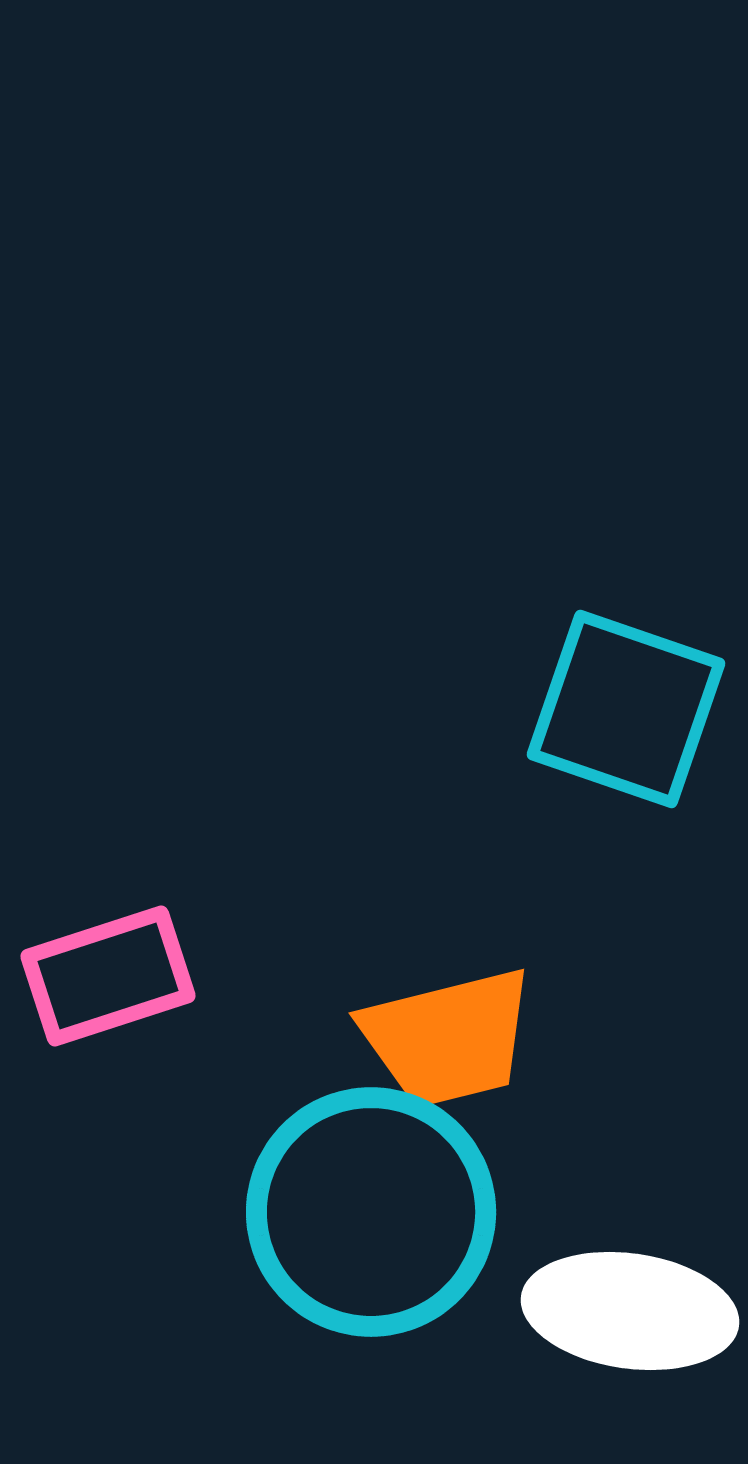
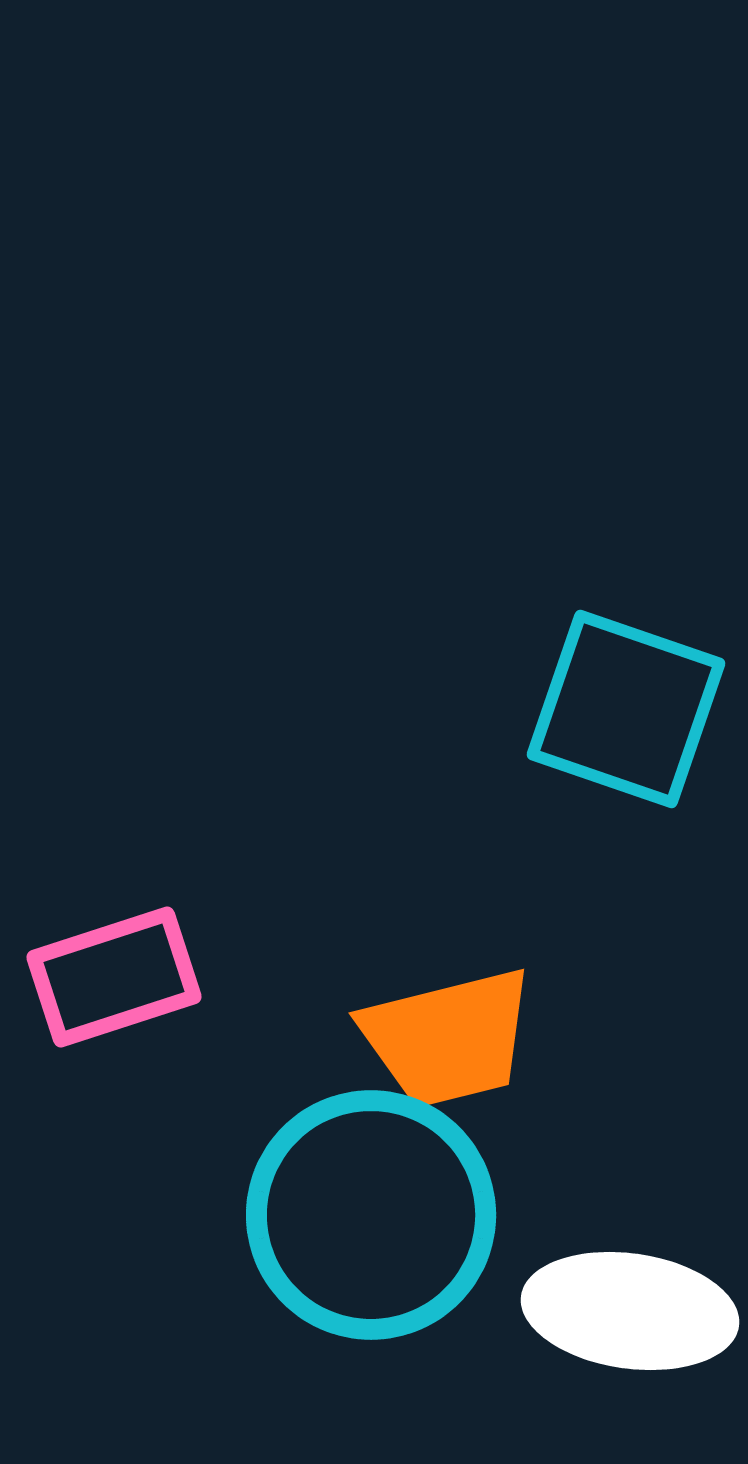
pink rectangle: moved 6 px right, 1 px down
cyan circle: moved 3 px down
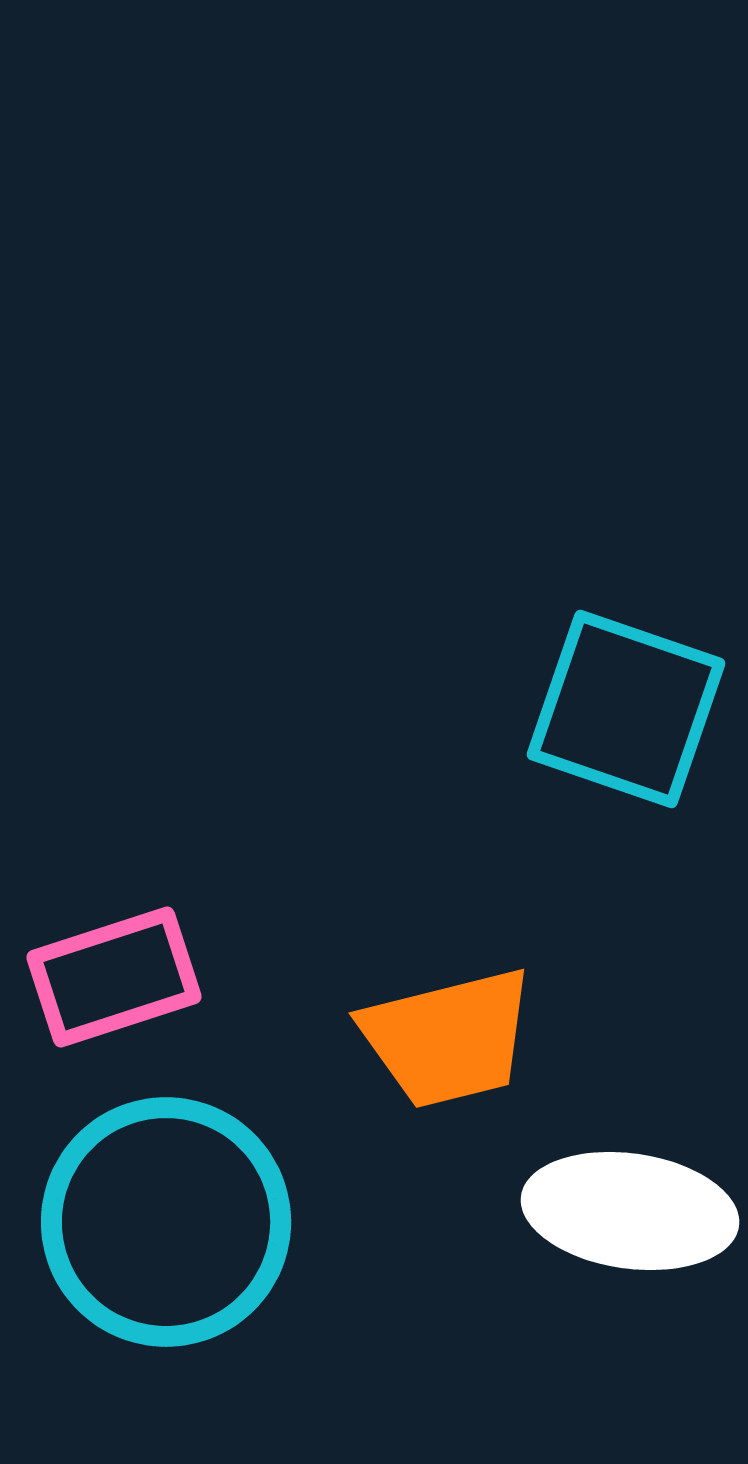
cyan circle: moved 205 px left, 7 px down
white ellipse: moved 100 px up
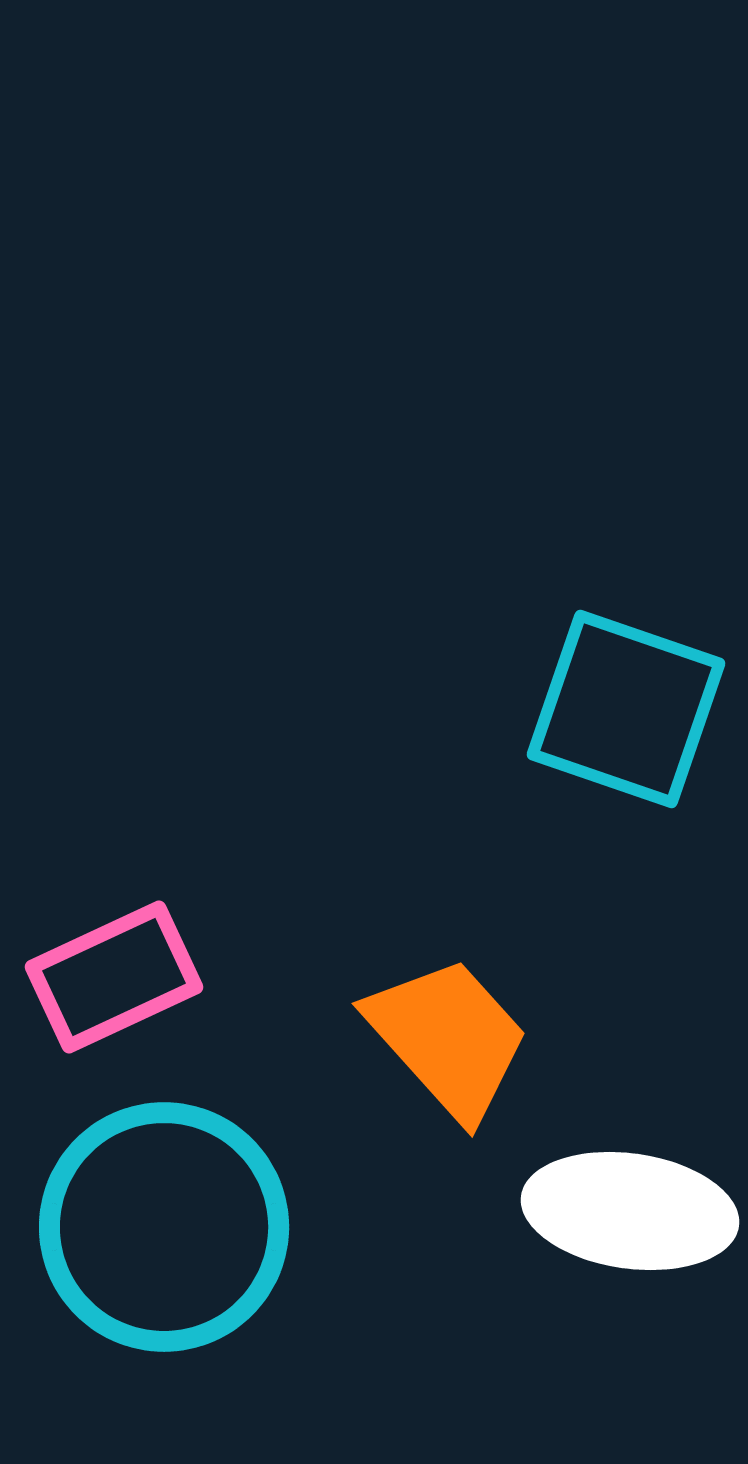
pink rectangle: rotated 7 degrees counterclockwise
orange trapezoid: rotated 118 degrees counterclockwise
cyan circle: moved 2 px left, 5 px down
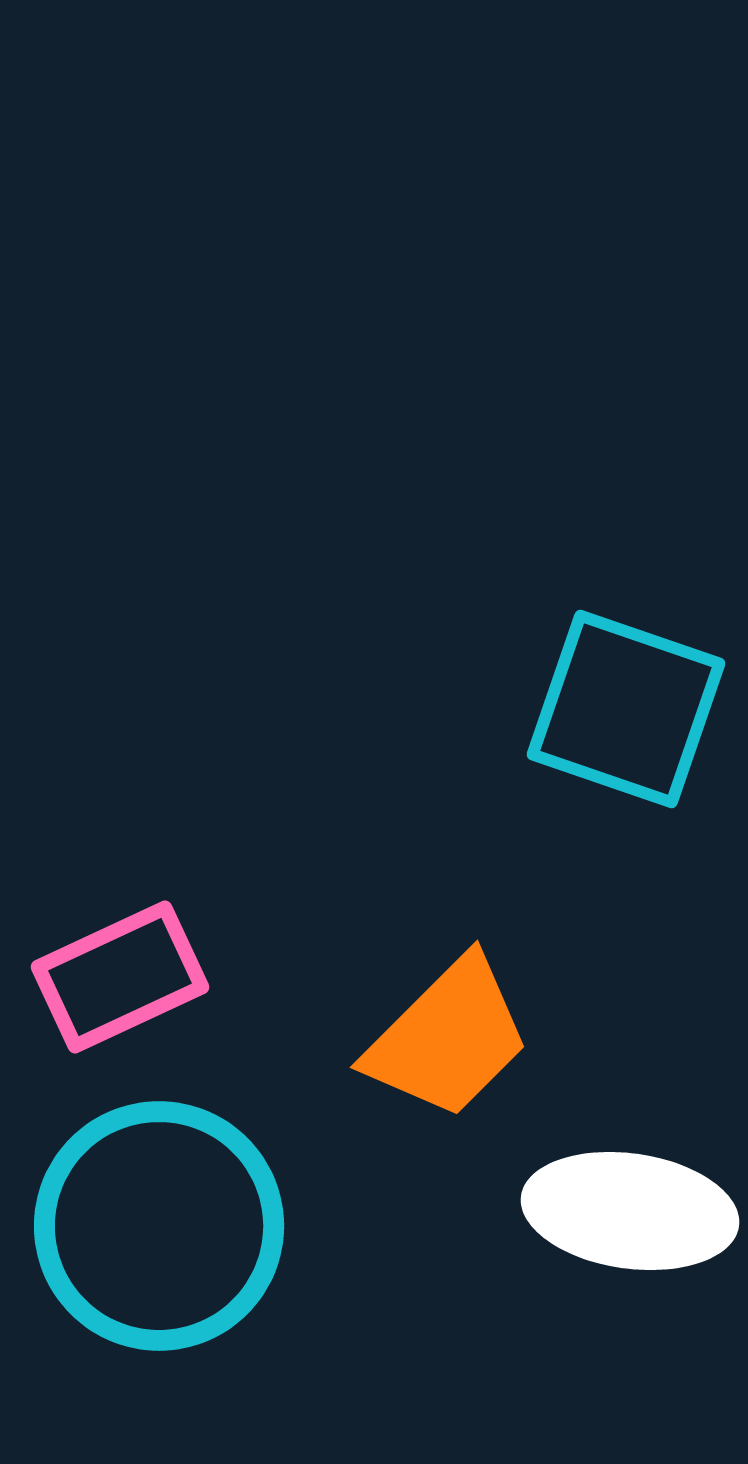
pink rectangle: moved 6 px right
orange trapezoid: rotated 87 degrees clockwise
cyan circle: moved 5 px left, 1 px up
